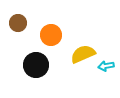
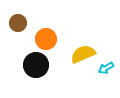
orange circle: moved 5 px left, 4 px down
cyan arrow: moved 2 px down; rotated 21 degrees counterclockwise
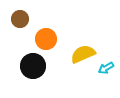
brown circle: moved 2 px right, 4 px up
black circle: moved 3 px left, 1 px down
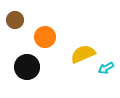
brown circle: moved 5 px left, 1 px down
orange circle: moved 1 px left, 2 px up
black circle: moved 6 px left, 1 px down
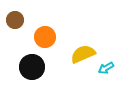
black circle: moved 5 px right
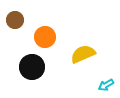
cyan arrow: moved 17 px down
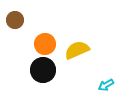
orange circle: moved 7 px down
yellow semicircle: moved 6 px left, 4 px up
black circle: moved 11 px right, 3 px down
